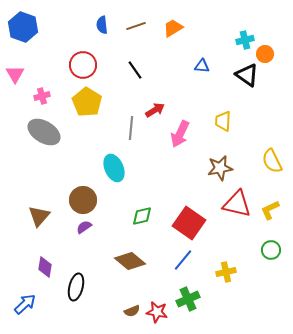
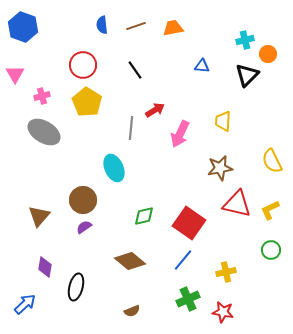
orange trapezoid: rotated 20 degrees clockwise
orange circle: moved 3 px right
black triangle: rotated 40 degrees clockwise
green diamond: moved 2 px right
red star: moved 66 px right
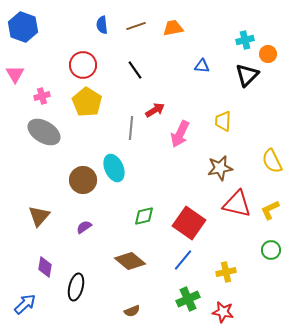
brown circle: moved 20 px up
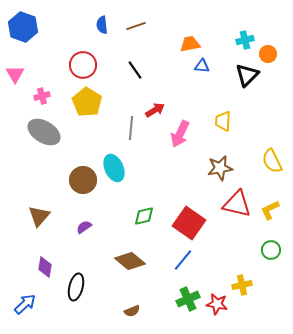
orange trapezoid: moved 17 px right, 16 px down
yellow cross: moved 16 px right, 13 px down
red star: moved 6 px left, 8 px up
